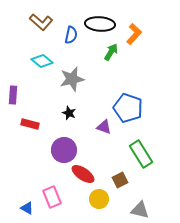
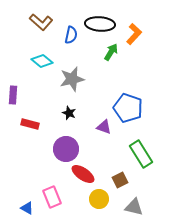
purple circle: moved 2 px right, 1 px up
gray triangle: moved 6 px left, 3 px up
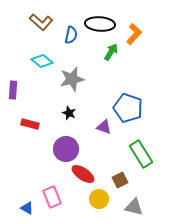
purple rectangle: moved 5 px up
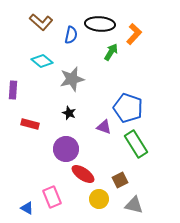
green rectangle: moved 5 px left, 10 px up
gray triangle: moved 2 px up
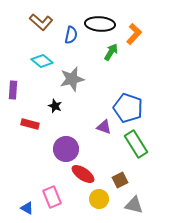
black star: moved 14 px left, 7 px up
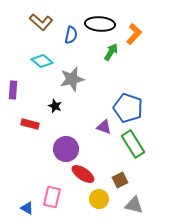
green rectangle: moved 3 px left
pink rectangle: rotated 35 degrees clockwise
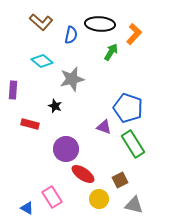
pink rectangle: rotated 45 degrees counterclockwise
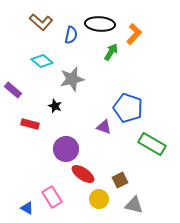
purple rectangle: rotated 54 degrees counterclockwise
green rectangle: moved 19 px right; rotated 28 degrees counterclockwise
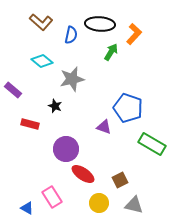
yellow circle: moved 4 px down
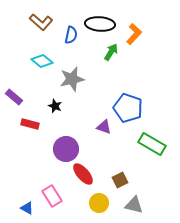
purple rectangle: moved 1 px right, 7 px down
red ellipse: rotated 15 degrees clockwise
pink rectangle: moved 1 px up
